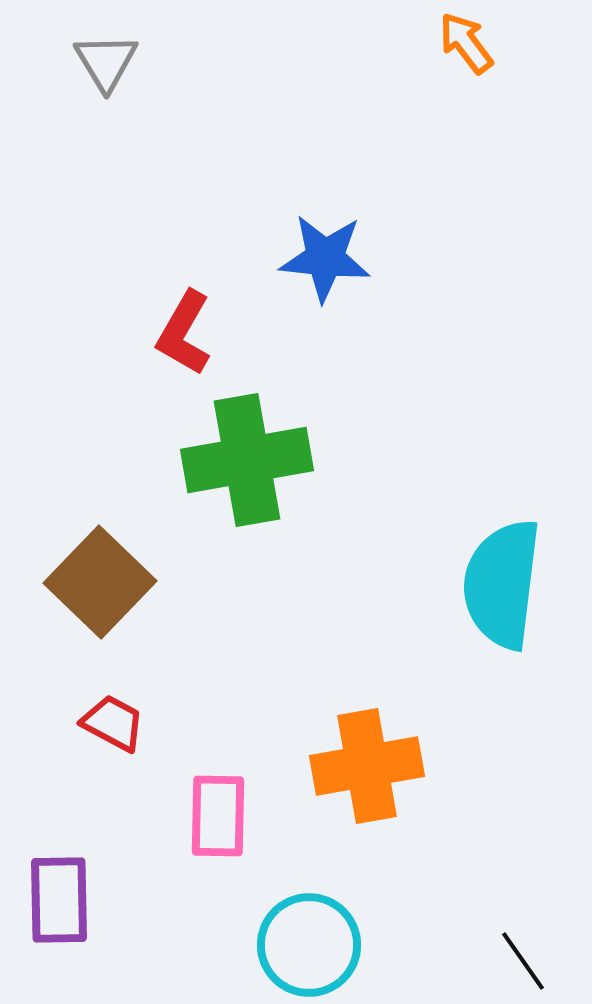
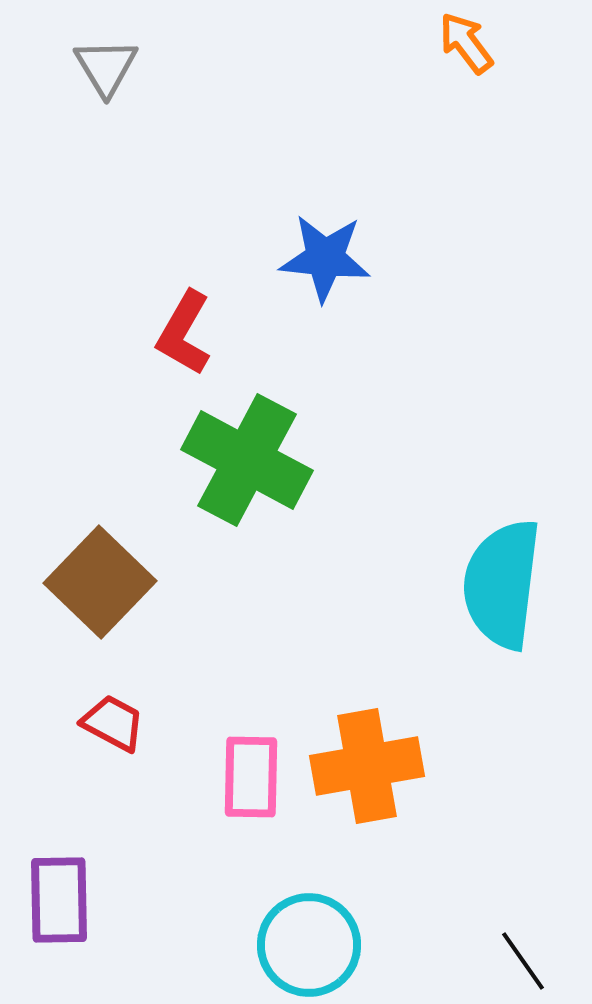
gray triangle: moved 5 px down
green cross: rotated 38 degrees clockwise
pink rectangle: moved 33 px right, 39 px up
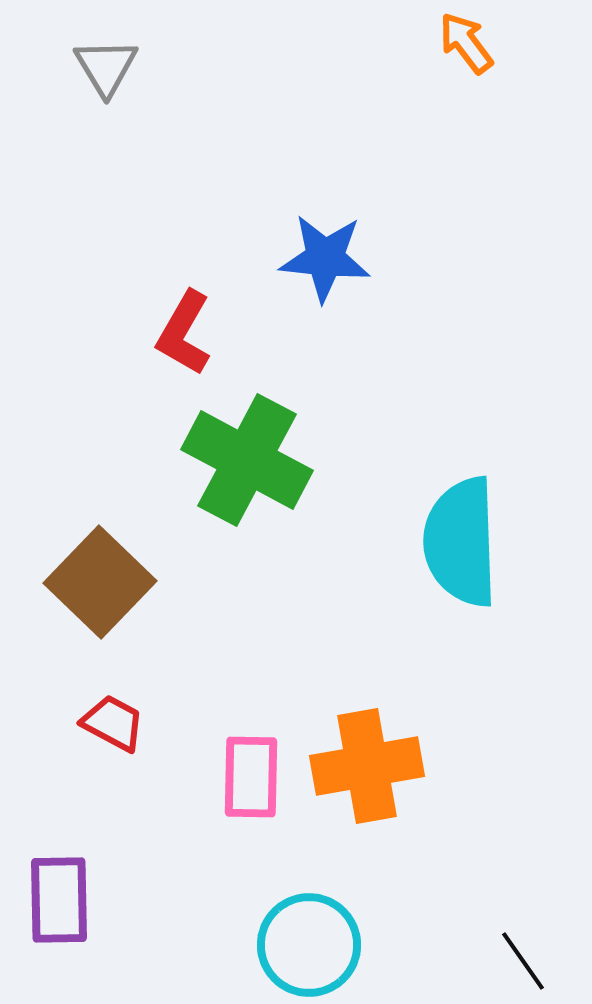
cyan semicircle: moved 41 px left, 42 px up; rotated 9 degrees counterclockwise
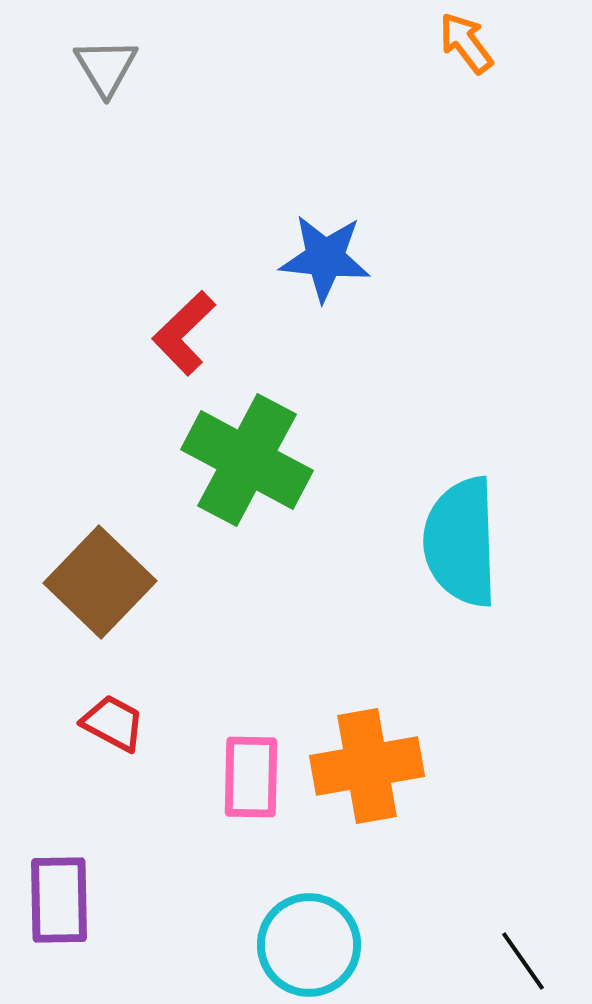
red L-shape: rotated 16 degrees clockwise
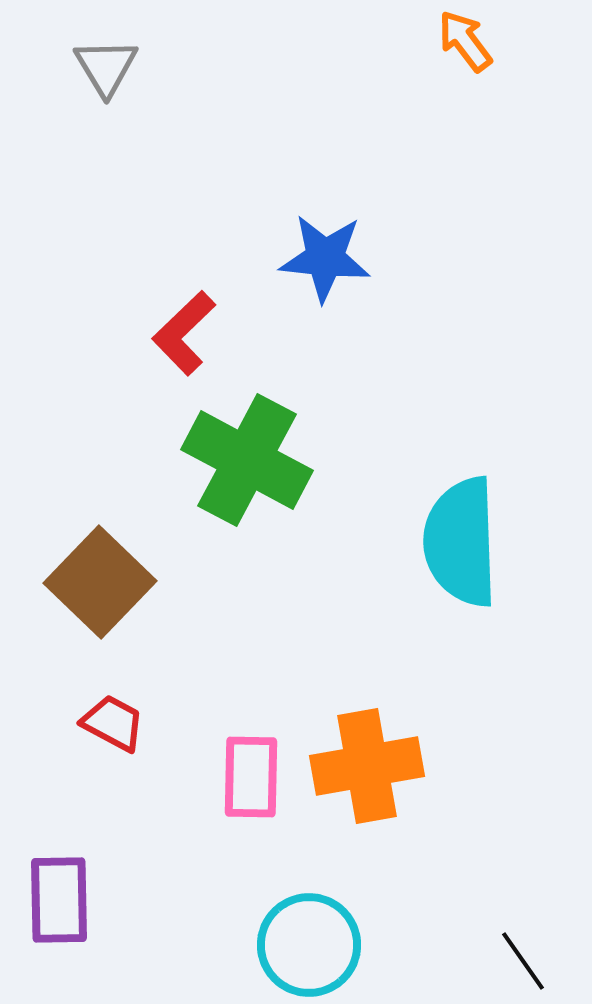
orange arrow: moved 1 px left, 2 px up
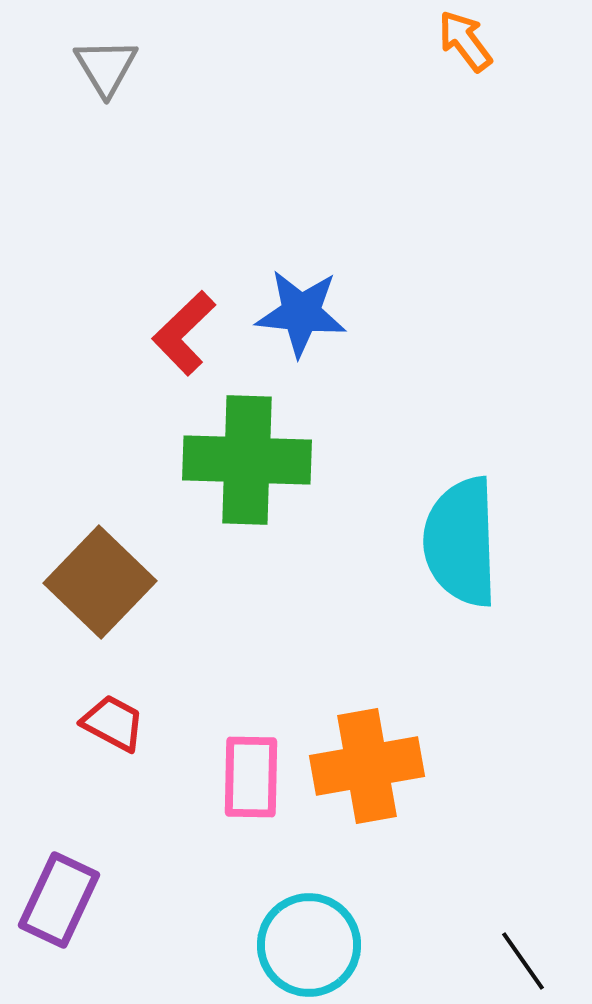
blue star: moved 24 px left, 55 px down
green cross: rotated 26 degrees counterclockwise
purple rectangle: rotated 26 degrees clockwise
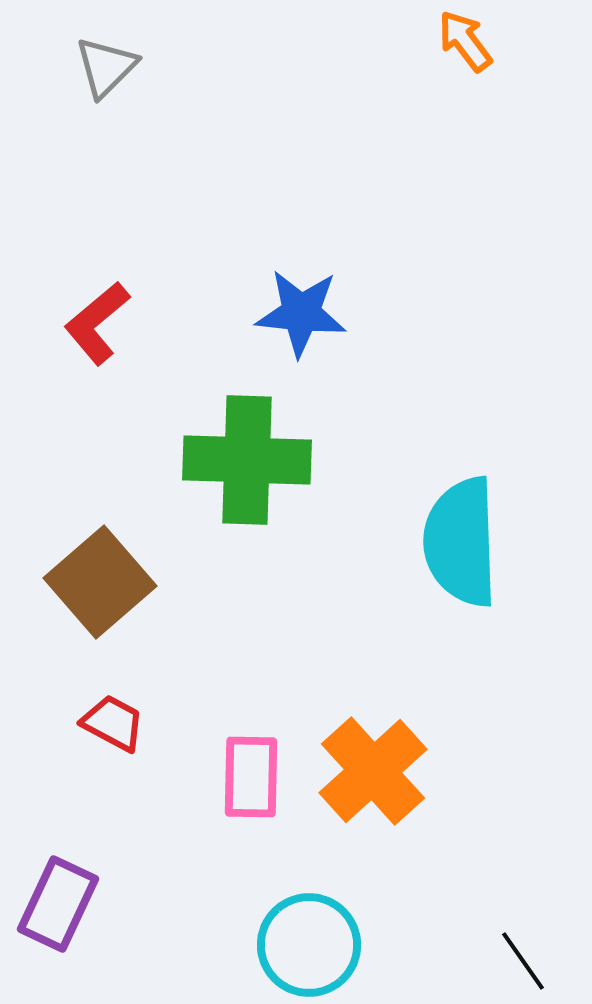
gray triangle: rotated 16 degrees clockwise
red L-shape: moved 87 px left, 10 px up; rotated 4 degrees clockwise
brown square: rotated 5 degrees clockwise
orange cross: moved 6 px right, 5 px down; rotated 32 degrees counterclockwise
purple rectangle: moved 1 px left, 4 px down
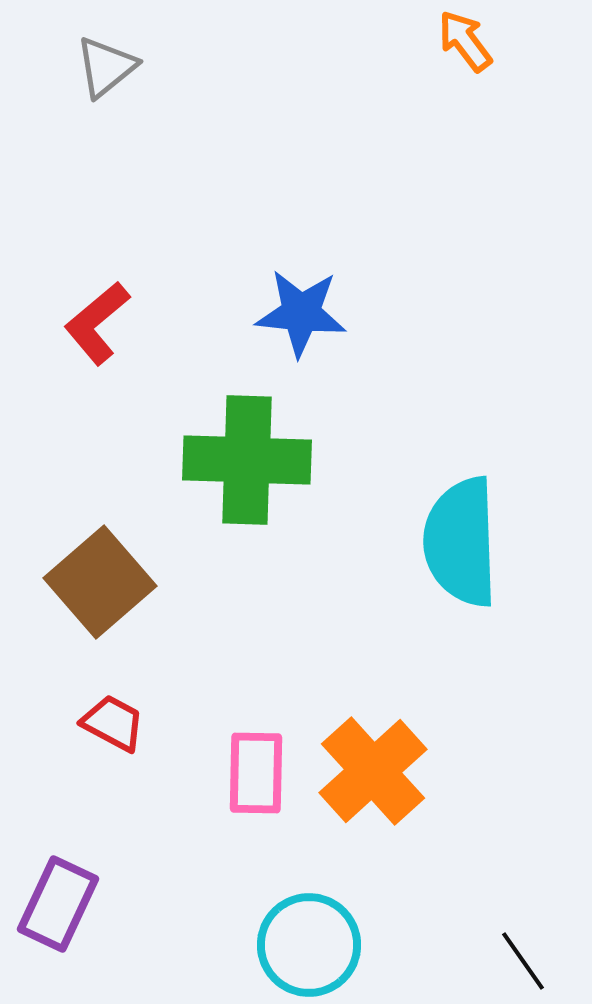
gray triangle: rotated 6 degrees clockwise
pink rectangle: moved 5 px right, 4 px up
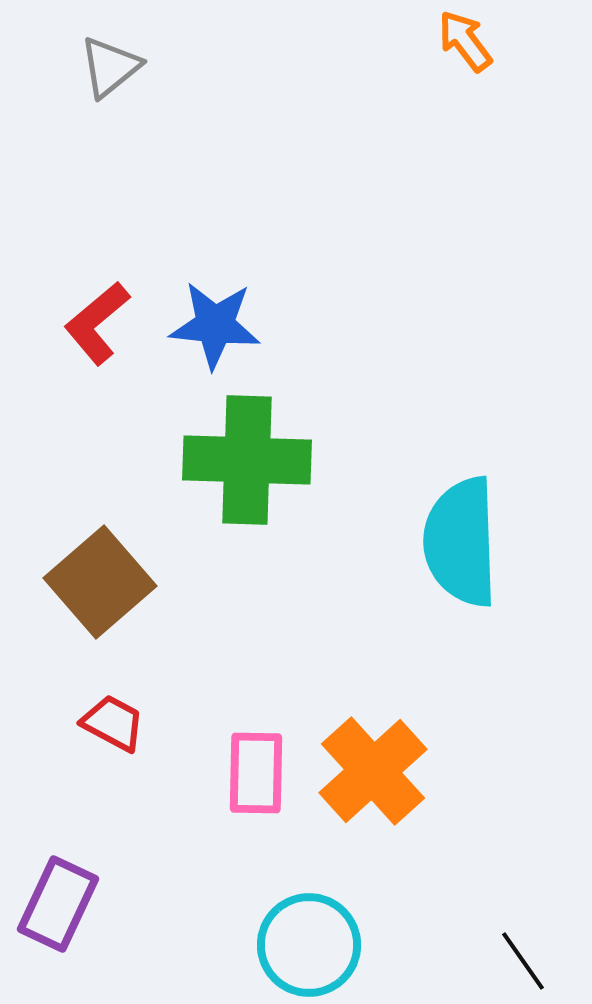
gray triangle: moved 4 px right
blue star: moved 86 px left, 12 px down
